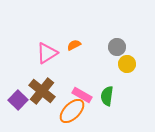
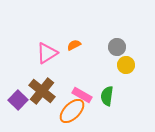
yellow circle: moved 1 px left, 1 px down
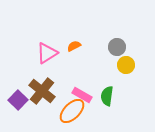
orange semicircle: moved 1 px down
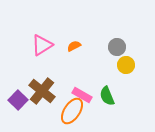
pink triangle: moved 5 px left, 8 px up
green semicircle: rotated 30 degrees counterclockwise
orange ellipse: rotated 12 degrees counterclockwise
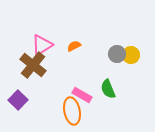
gray circle: moved 7 px down
yellow circle: moved 5 px right, 10 px up
brown cross: moved 9 px left, 26 px up
green semicircle: moved 1 px right, 7 px up
orange ellipse: rotated 44 degrees counterclockwise
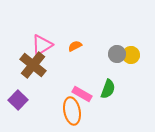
orange semicircle: moved 1 px right
green semicircle: rotated 138 degrees counterclockwise
pink rectangle: moved 1 px up
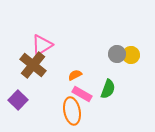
orange semicircle: moved 29 px down
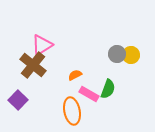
pink rectangle: moved 7 px right
